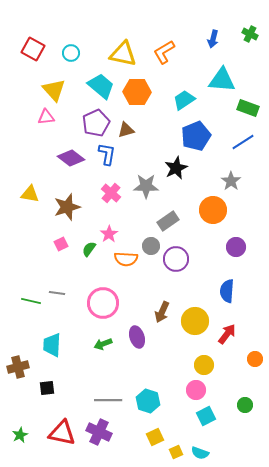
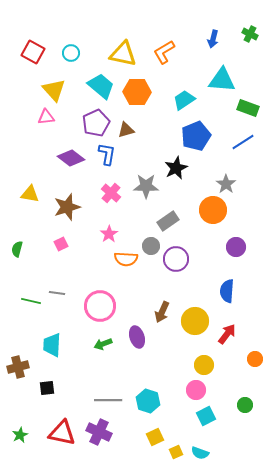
red square at (33, 49): moved 3 px down
gray star at (231, 181): moved 5 px left, 3 px down
green semicircle at (89, 249): moved 72 px left; rotated 21 degrees counterclockwise
pink circle at (103, 303): moved 3 px left, 3 px down
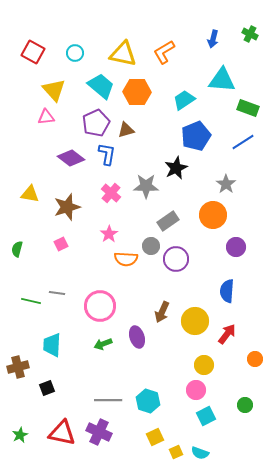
cyan circle at (71, 53): moved 4 px right
orange circle at (213, 210): moved 5 px down
black square at (47, 388): rotated 14 degrees counterclockwise
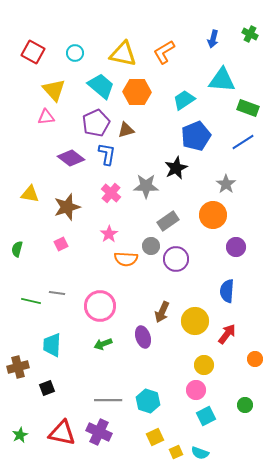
purple ellipse at (137, 337): moved 6 px right
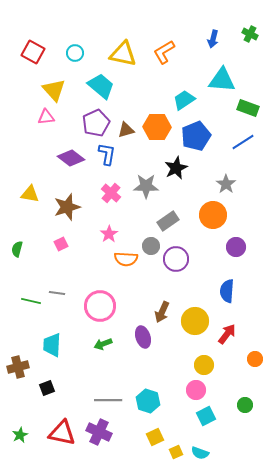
orange hexagon at (137, 92): moved 20 px right, 35 px down
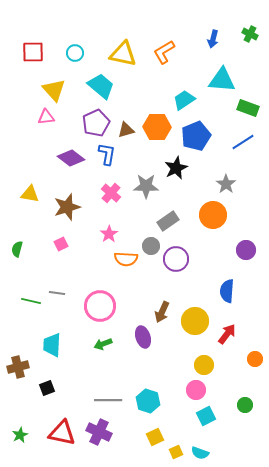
red square at (33, 52): rotated 30 degrees counterclockwise
purple circle at (236, 247): moved 10 px right, 3 px down
